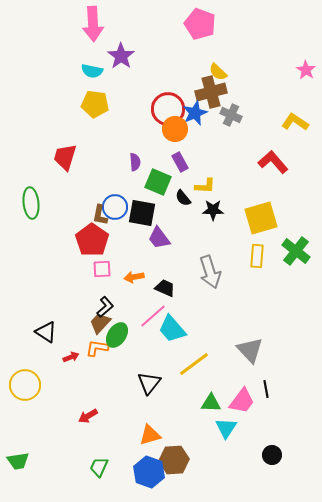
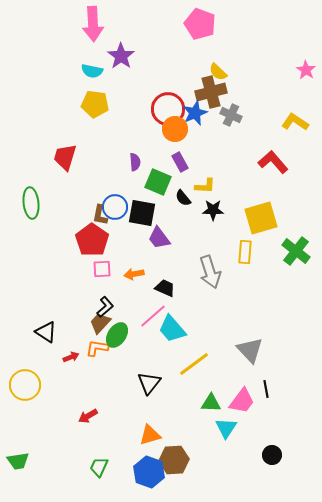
yellow rectangle at (257, 256): moved 12 px left, 4 px up
orange arrow at (134, 277): moved 3 px up
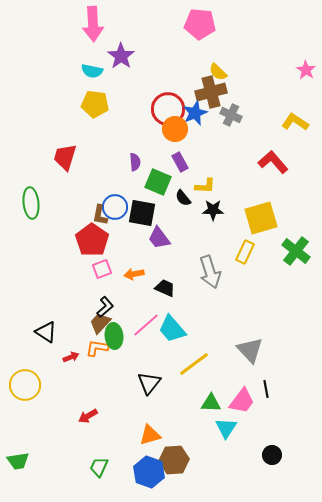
pink pentagon at (200, 24): rotated 16 degrees counterclockwise
yellow rectangle at (245, 252): rotated 20 degrees clockwise
pink square at (102, 269): rotated 18 degrees counterclockwise
pink line at (153, 316): moved 7 px left, 9 px down
green ellipse at (117, 335): moved 3 px left, 1 px down; rotated 40 degrees counterclockwise
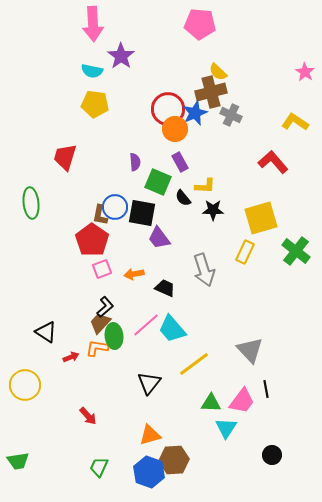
pink star at (306, 70): moved 1 px left, 2 px down
gray arrow at (210, 272): moved 6 px left, 2 px up
red arrow at (88, 416): rotated 102 degrees counterclockwise
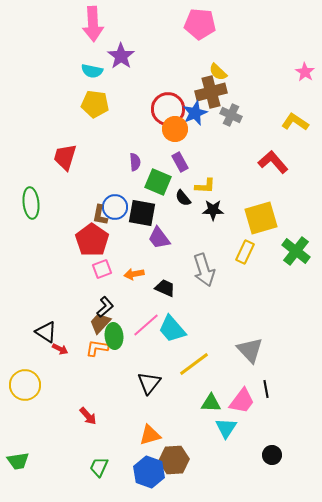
red arrow at (71, 357): moved 11 px left, 8 px up; rotated 49 degrees clockwise
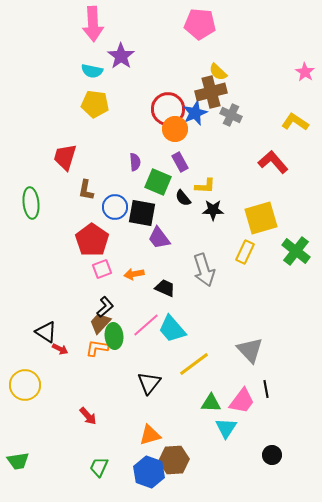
brown L-shape at (100, 215): moved 14 px left, 25 px up
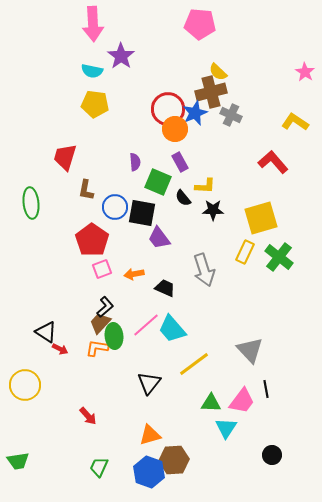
green cross at (296, 251): moved 17 px left, 6 px down
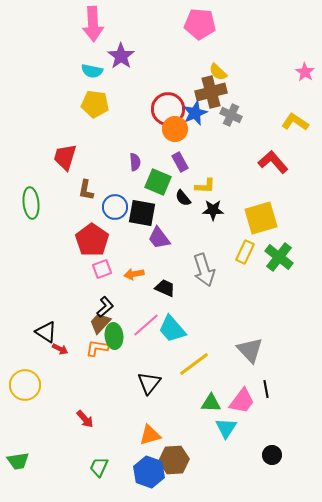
red arrow at (88, 416): moved 3 px left, 3 px down
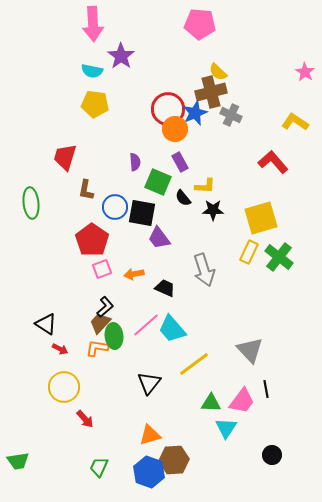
yellow rectangle at (245, 252): moved 4 px right
black triangle at (46, 332): moved 8 px up
yellow circle at (25, 385): moved 39 px right, 2 px down
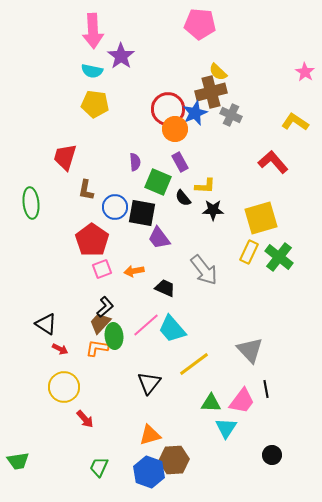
pink arrow at (93, 24): moved 7 px down
gray arrow at (204, 270): rotated 20 degrees counterclockwise
orange arrow at (134, 274): moved 3 px up
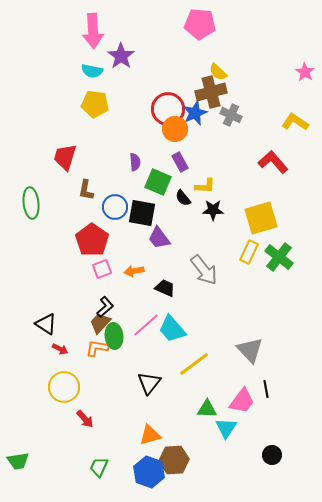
green triangle at (211, 403): moved 4 px left, 6 px down
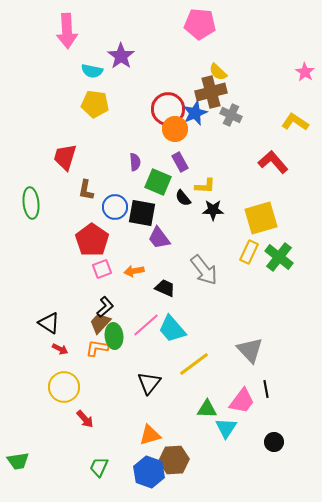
pink arrow at (93, 31): moved 26 px left
black triangle at (46, 324): moved 3 px right, 1 px up
black circle at (272, 455): moved 2 px right, 13 px up
